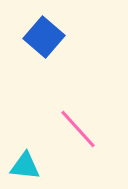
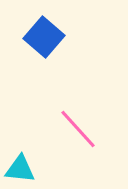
cyan triangle: moved 5 px left, 3 px down
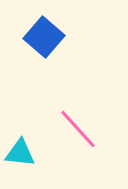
cyan triangle: moved 16 px up
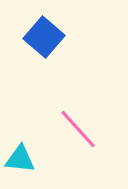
cyan triangle: moved 6 px down
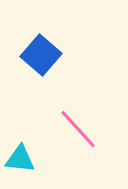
blue square: moved 3 px left, 18 px down
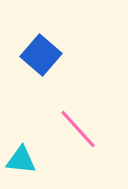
cyan triangle: moved 1 px right, 1 px down
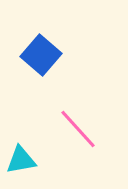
cyan triangle: rotated 16 degrees counterclockwise
